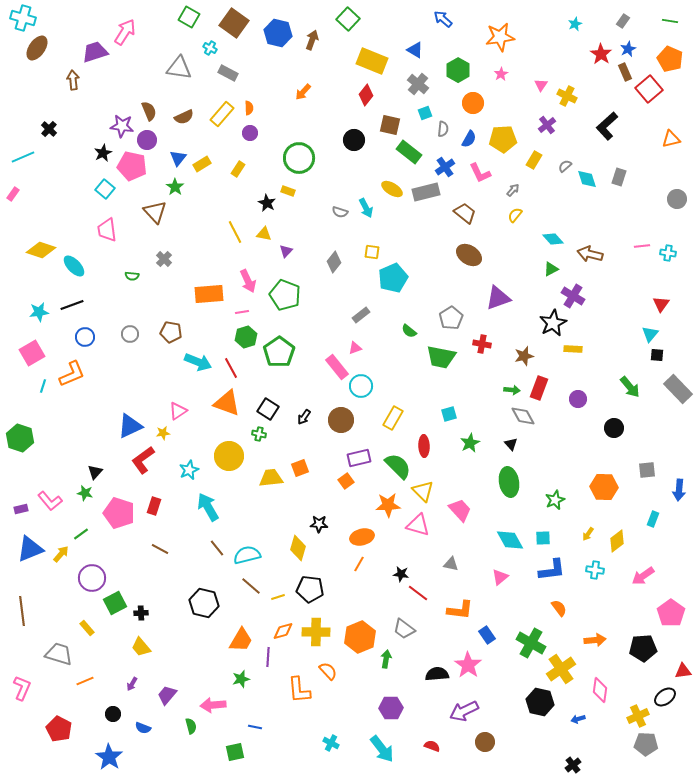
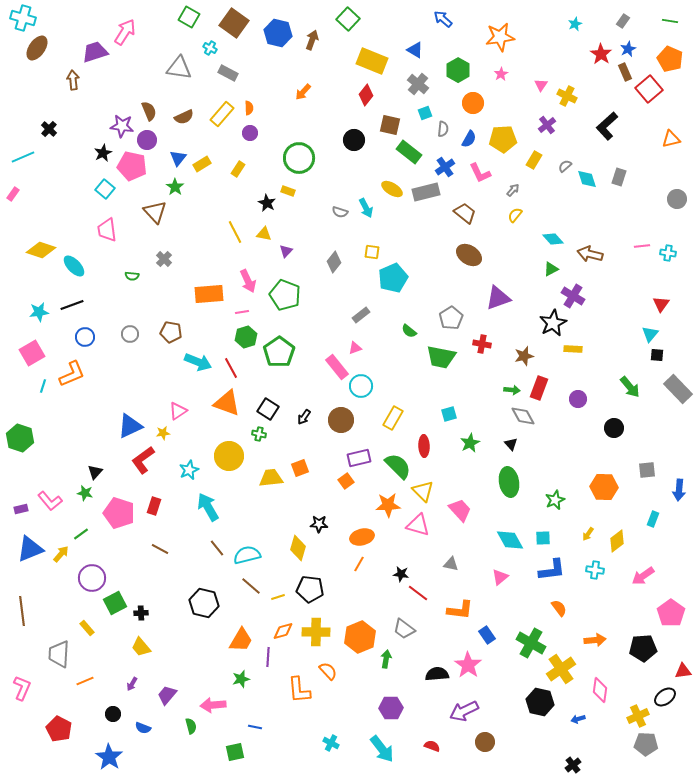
gray trapezoid at (59, 654): rotated 104 degrees counterclockwise
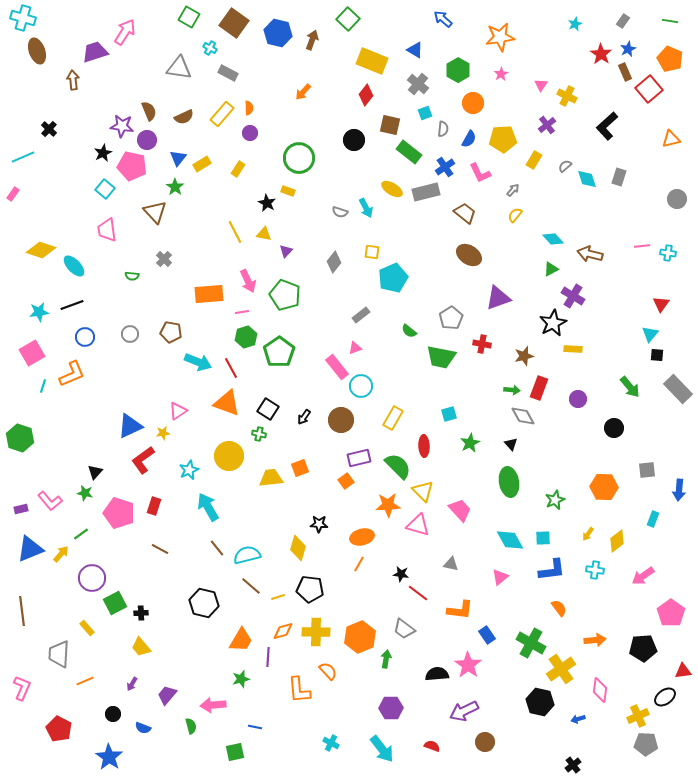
brown ellipse at (37, 48): moved 3 px down; rotated 55 degrees counterclockwise
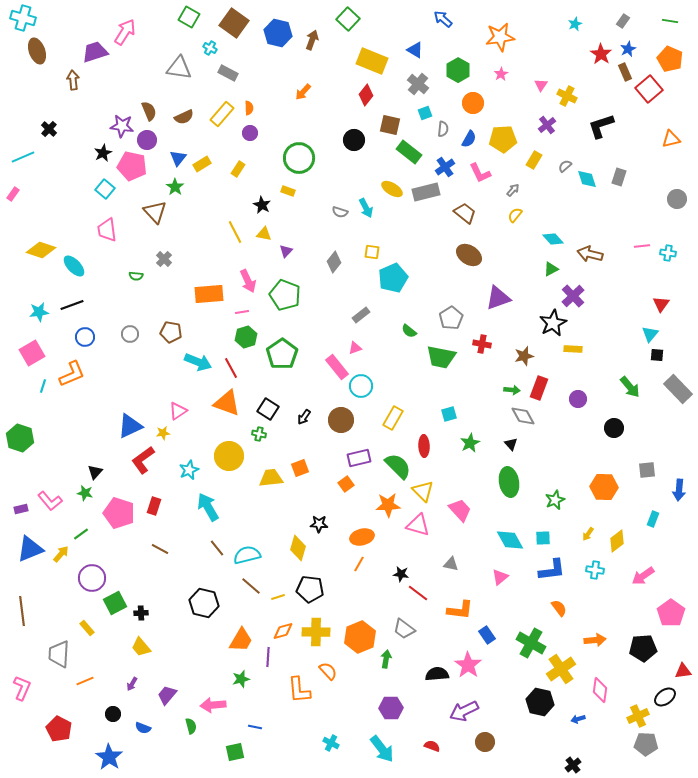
black L-shape at (607, 126): moved 6 px left; rotated 24 degrees clockwise
black star at (267, 203): moved 5 px left, 2 px down
green semicircle at (132, 276): moved 4 px right
purple cross at (573, 296): rotated 15 degrees clockwise
green pentagon at (279, 352): moved 3 px right, 2 px down
orange square at (346, 481): moved 3 px down
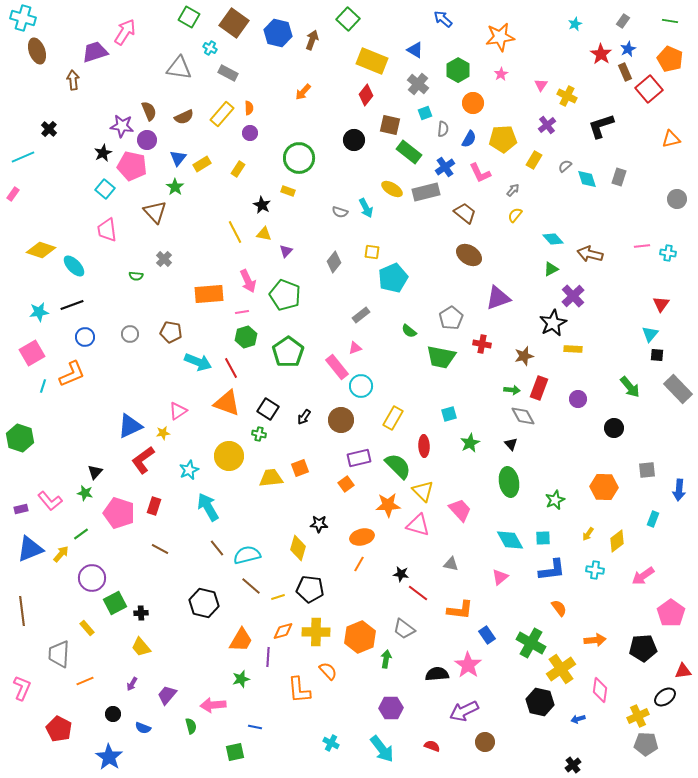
green pentagon at (282, 354): moved 6 px right, 2 px up
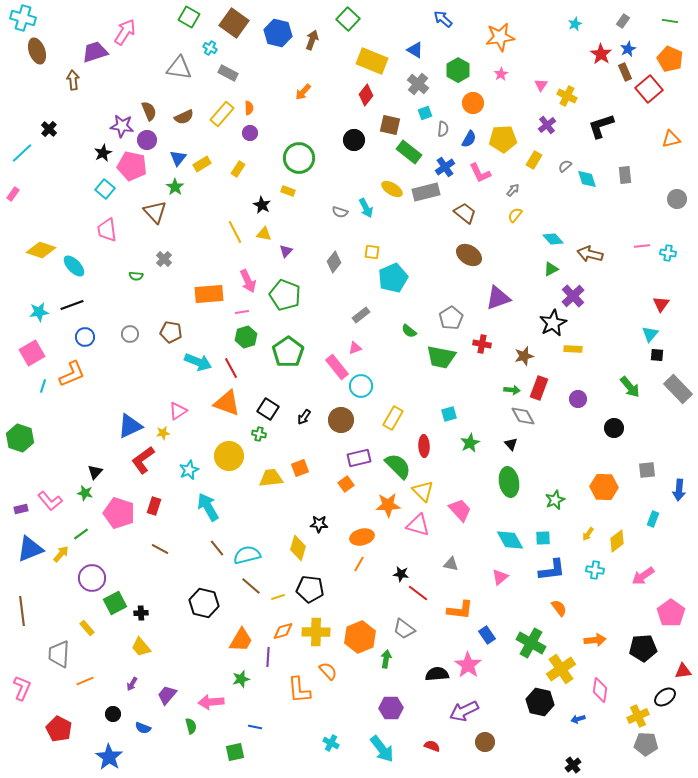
cyan line at (23, 157): moved 1 px left, 4 px up; rotated 20 degrees counterclockwise
gray rectangle at (619, 177): moved 6 px right, 2 px up; rotated 24 degrees counterclockwise
pink arrow at (213, 705): moved 2 px left, 3 px up
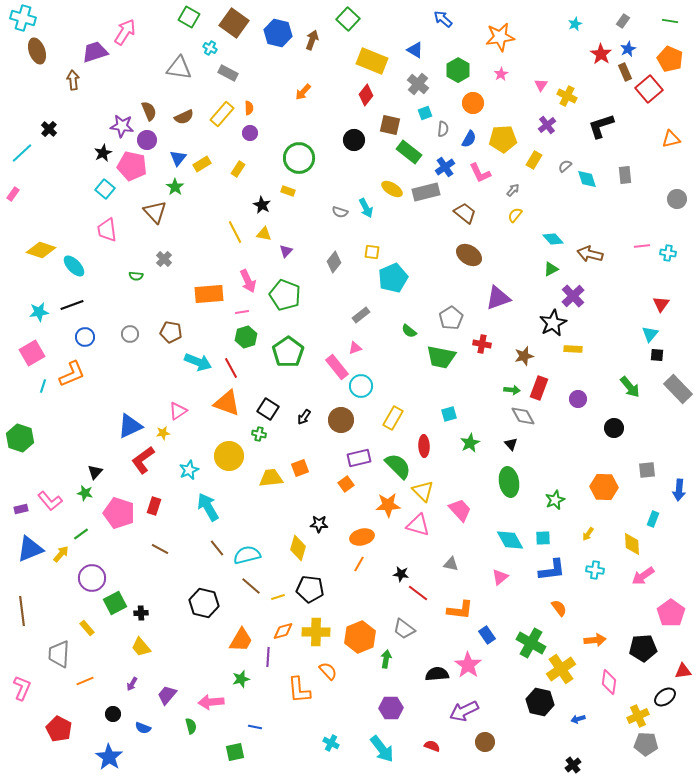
yellow diamond at (617, 541): moved 15 px right, 3 px down; rotated 55 degrees counterclockwise
pink diamond at (600, 690): moved 9 px right, 8 px up
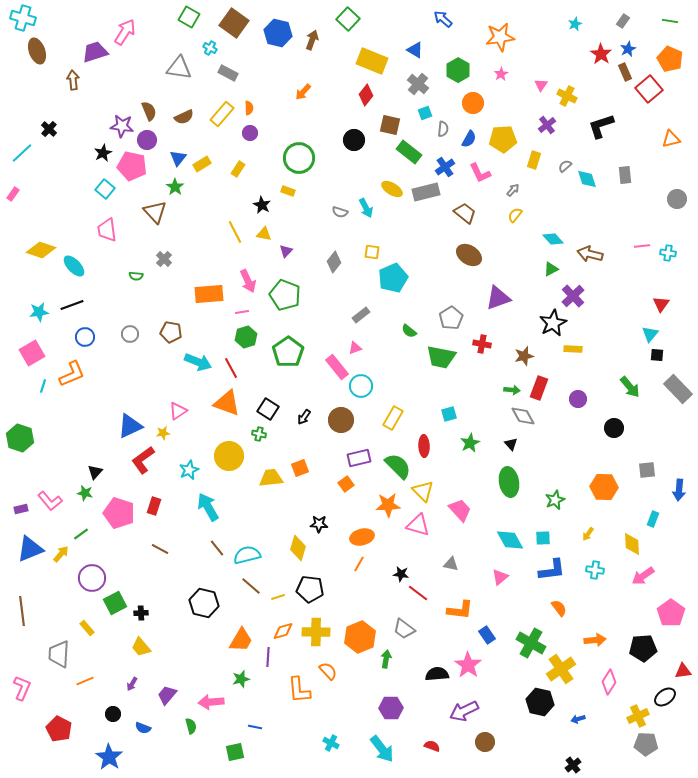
yellow rectangle at (534, 160): rotated 12 degrees counterclockwise
pink diamond at (609, 682): rotated 25 degrees clockwise
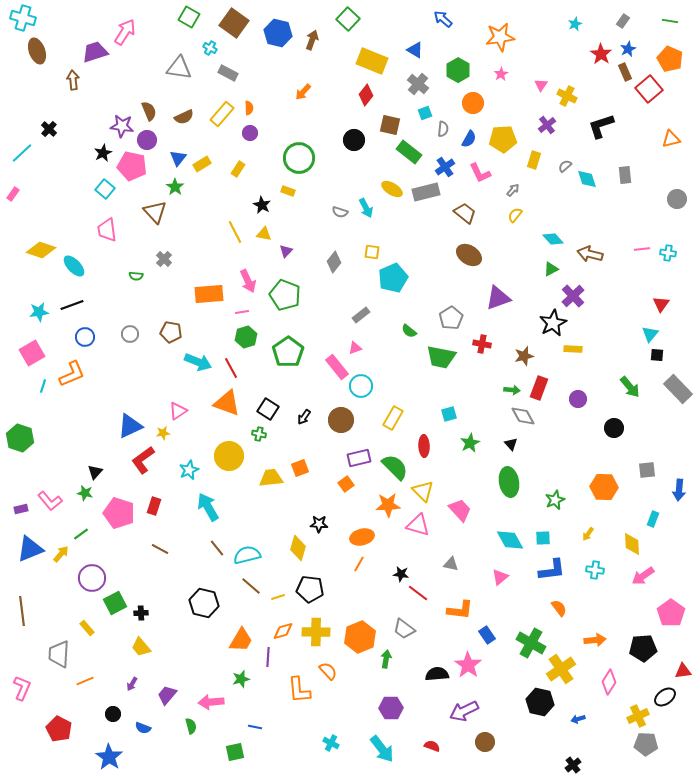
pink line at (642, 246): moved 3 px down
green semicircle at (398, 466): moved 3 px left, 1 px down
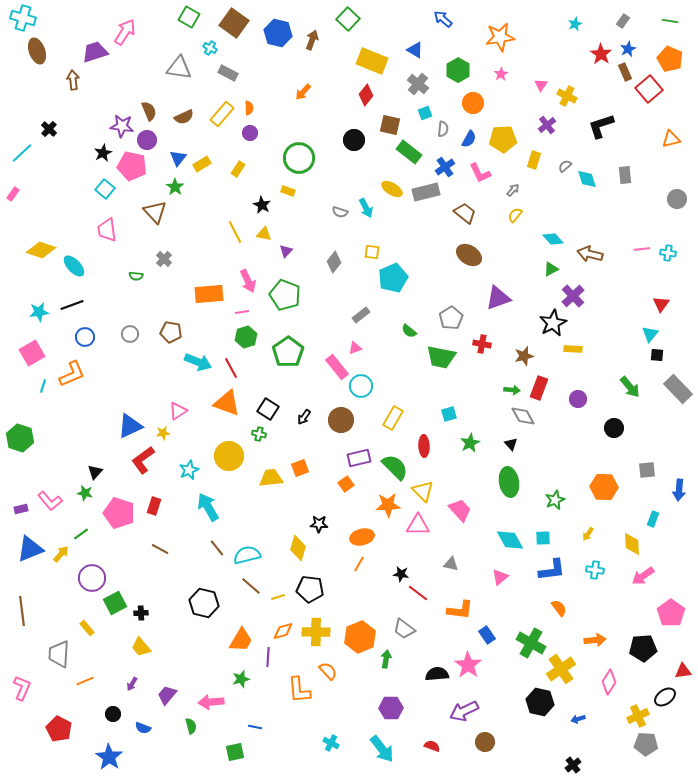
pink triangle at (418, 525): rotated 15 degrees counterclockwise
